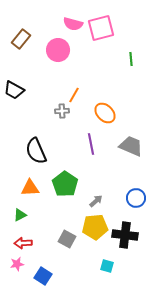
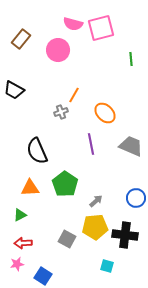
gray cross: moved 1 px left, 1 px down; rotated 16 degrees counterclockwise
black semicircle: moved 1 px right
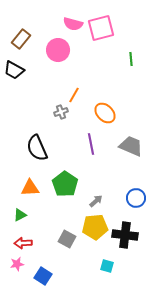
black trapezoid: moved 20 px up
black semicircle: moved 3 px up
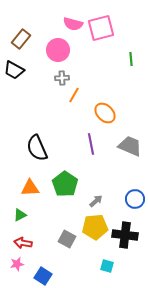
gray cross: moved 1 px right, 34 px up; rotated 16 degrees clockwise
gray trapezoid: moved 1 px left
blue circle: moved 1 px left, 1 px down
red arrow: rotated 12 degrees clockwise
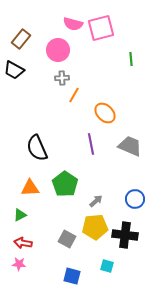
pink star: moved 2 px right; rotated 16 degrees clockwise
blue square: moved 29 px right; rotated 18 degrees counterclockwise
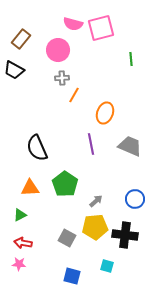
orange ellipse: rotated 65 degrees clockwise
gray square: moved 1 px up
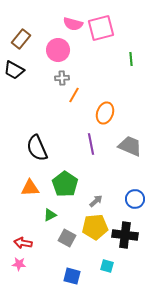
green triangle: moved 30 px right
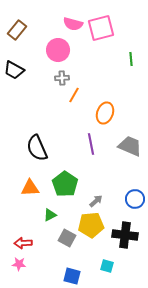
brown rectangle: moved 4 px left, 9 px up
yellow pentagon: moved 4 px left, 2 px up
red arrow: rotated 12 degrees counterclockwise
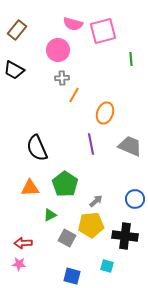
pink square: moved 2 px right, 3 px down
black cross: moved 1 px down
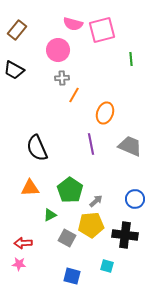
pink square: moved 1 px left, 1 px up
green pentagon: moved 5 px right, 6 px down
black cross: moved 1 px up
